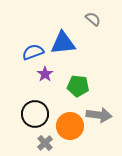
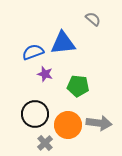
purple star: rotated 21 degrees counterclockwise
gray arrow: moved 8 px down
orange circle: moved 2 px left, 1 px up
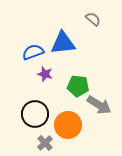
gray arrow: moved 18 px up; rotated 25 degrees clockwise
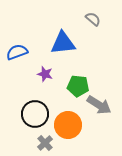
blue semicircle: moved 16 px left
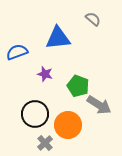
blue triangle: moved 5 px left, 5 px up
green pentagon: rotated 15 degrees clockwise
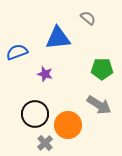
gray semicircle: moved 5 px left, 1 px up
green pentagon: moved 24 px right, 17 px up; rotated 20 degrees counterclockwise
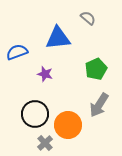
green pentagon: moved 6 px left; rotated 25 degrees counterclockwise
gray arrow: rotated 90 degrees clockwise
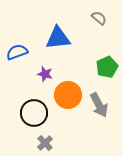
gray semicircle: moved 11 px right
green pentagon: moved 11 px right, 2 px up
gray arrow: rotated 60 degrees counterclockwise
black circle: moved 1 px left, 1 px up
orange circle: moved 30 px up
